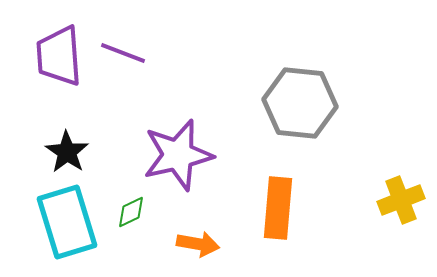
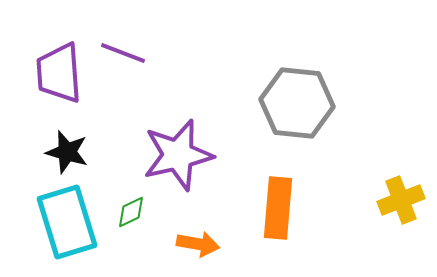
purple trapezoid: moved 17 px down
gray hexagon: moved 3 px left
black star: rotated 18 degrees counterclockwise
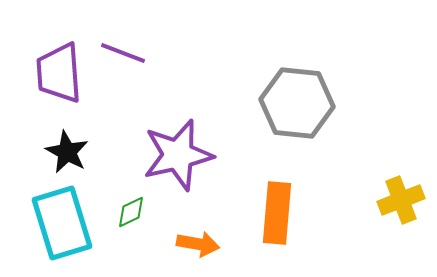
black star: rotated 12 degrees clockwise
orange rectangle: moved 1 px left, 5 px down
cyan rectangle: moved 5 px left, 1 px down
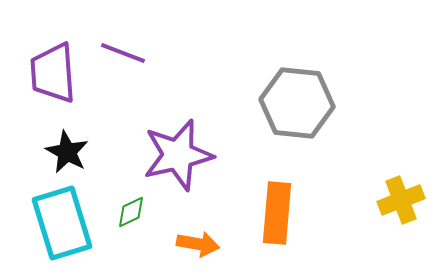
purple trapezoid: moved 6 px left
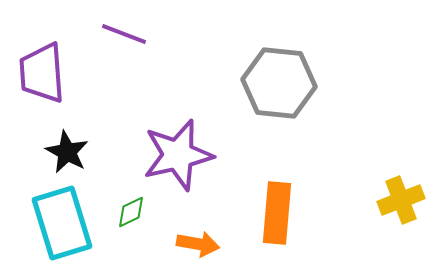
purple line: moved 1 px right, 19 px up
purple trapezoid: moved 11 px left
gray hexagon: moved 18 px left, 20 px up
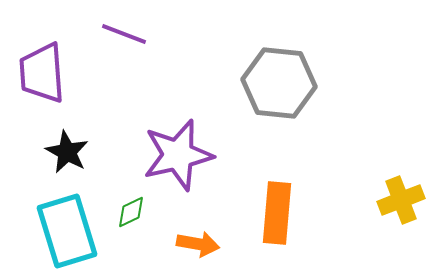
cyan rectangle: moved 5 px right, 8 px down
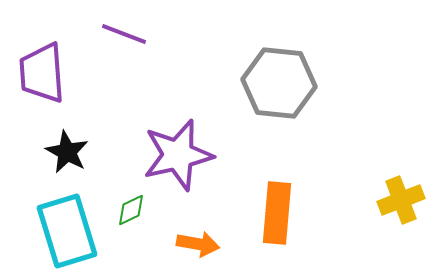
green diamond: moved 2 px up
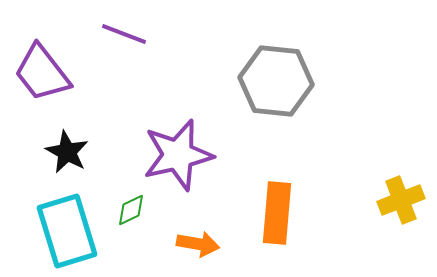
purple trapezoid: rotated 34 degrees counterclockwise
gray hexagon: moved 3 px left, 2 px up
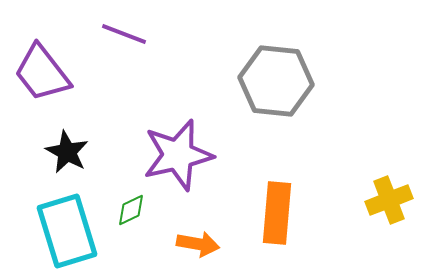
yellow cross: moved 12 px left
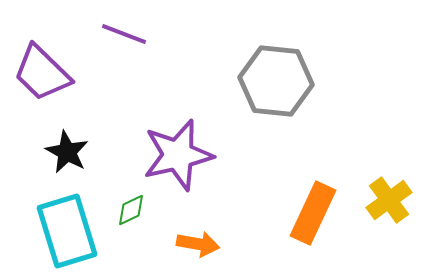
purple trapezoid: rotated 8 degrees counterclockwise
yellow cross: rotated 15 degrees counterclockwise
orange rectangle: moved 36 px right; rotated 20 degrees clockwise
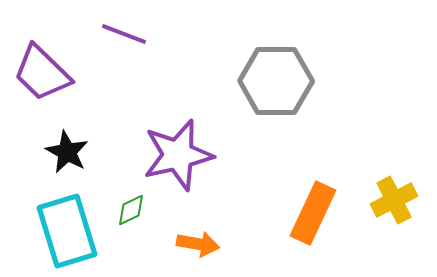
gray hexagon: rotated 6 degrees counterclockwise
yellow cross: moved 5 px right; rotated 9 degrees clockwise
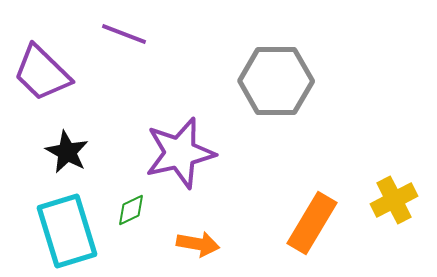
purple star: moved 2 px right, 2 px up
orange rectangle: moved 1 px left, 10 px down; rotated 6 degrees clockwise
